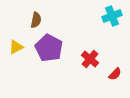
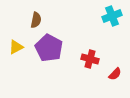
red cross: rotated 24 degrees counterclockwise
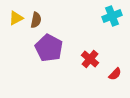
yellow triangle: moved 29 px up
red cross: rotated 24 degrees clockwise
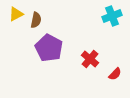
yellow triangle: moved 4 px up
